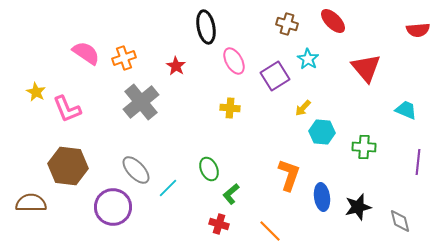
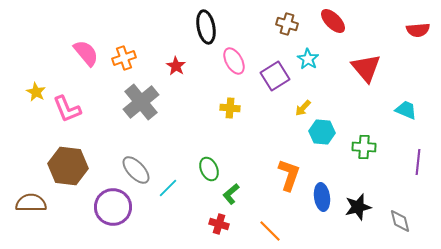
pink semicircle: rotated 16 degrees clockwise
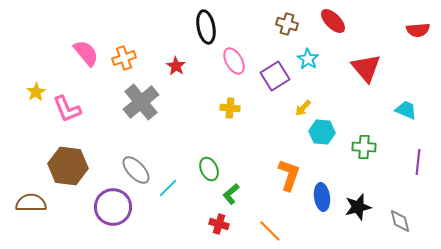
yellow star: rotated 12 degrees clockwise
